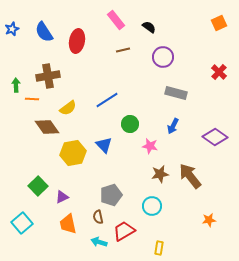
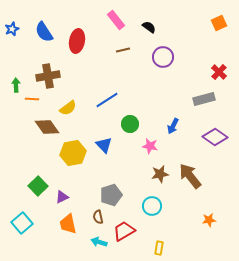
gray rectangle: moved 28 px right, 6 px down; rotated 30 degrees counterclockwise
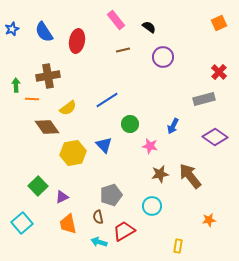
yellow rectangle: moved 19 px right, 2 px up
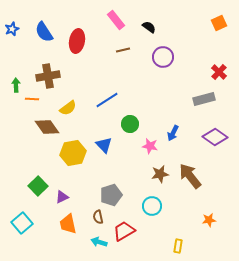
blue arrow: moved 7 px down
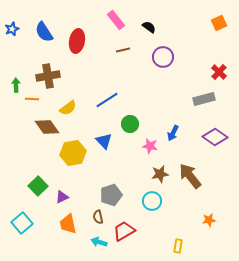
blue triangle: moved 4 px up
cyan circle: moved 5 px up
